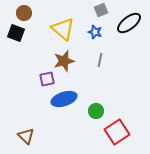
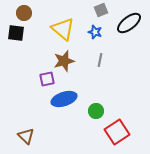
black square: rotated 12 degrees counterclockwise
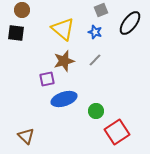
brown circle: moved 2 px left, 3 px up
black ellipse: moved 1 px right; rotated 15 degrees counterclockwise
gray line: moved 5 px left; rotated 32 degrees clockwise
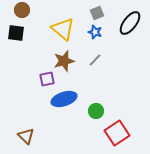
gray square: moved 4 px left, 3 px down
red square: moved 1 px down
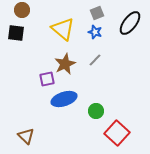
brown star: moved 1 px right, 3 px down; rotated 10 degrees counterclockwise
red square: rotated 15 degrees counterclockwise
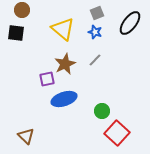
green circle: moved 6 px right
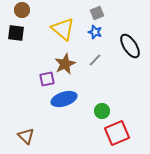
black ellipse: moved 23 px down; rotated 70 degrees counterclockwise
red square: rotated 25 degrees clockwise
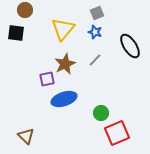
brown circle: moved 3 px right
yellow triangle: rotated 30 degrees clockwise
green circle: moved 1 px left, 2 px down
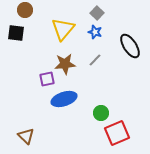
gray square: rotated 24 degrees counterclockwise
brown star: rotated 20 degrees clockwise
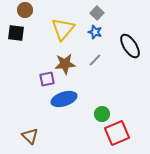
green circle: moved 1 px right, 1 px down
brown triangle: moved 4 px right
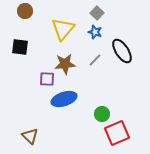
brown circle: moved 1 px down
black square: moved 4 px right, 14 px down
black ellipse: moved 8 px left, 5 px down
purple square: rotated 14 degrees clockwise
